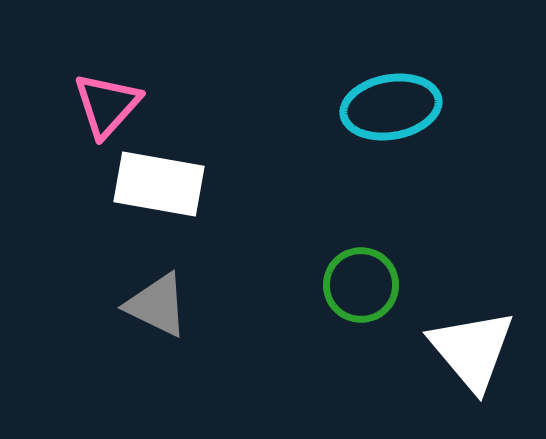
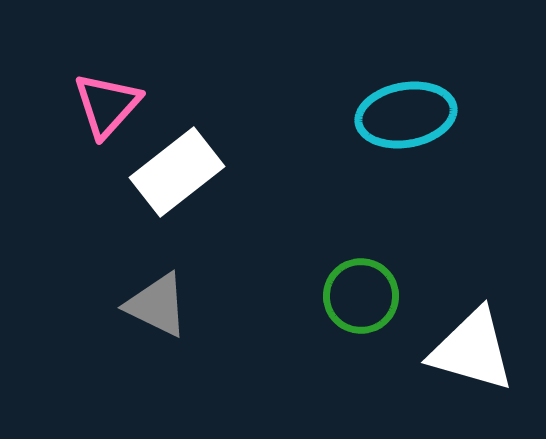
cyan ellipse: moved 15 px right, 8 px down
white rectangle: moved 18 px right, 12 px up; rotated 48 degrees counterclockwise
green circle: moved 11 px down
white triangle: rotated 34 degrees counterclockwise
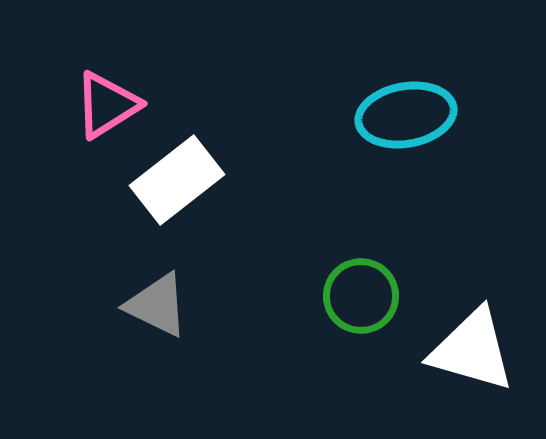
pink triangle: rotated 16 degrees clockwise
white rectangle: moved 8 px down
